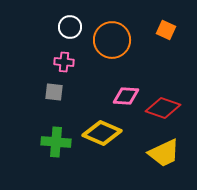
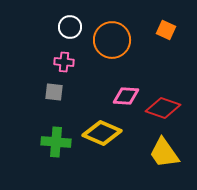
yellow trapezoid: rotated 80 degrees clockwise
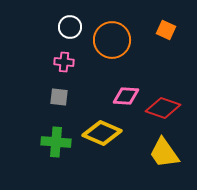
gray square: moved 5 px right, 5 px down
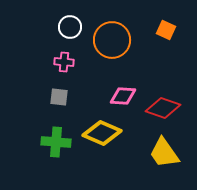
pink diamond: moved 3 px left
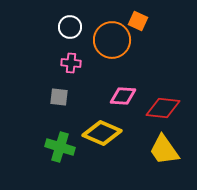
orange square: moved 28 px left, 9 px up
pink cross: moved 7 px right, 1 px down
red diamond: rotated 12 degrees counterclockwise
green cross: moved 4 px right, 5 px down; rotated 12 degrees clockwise
yellow trapezoid: moved 3 px up
